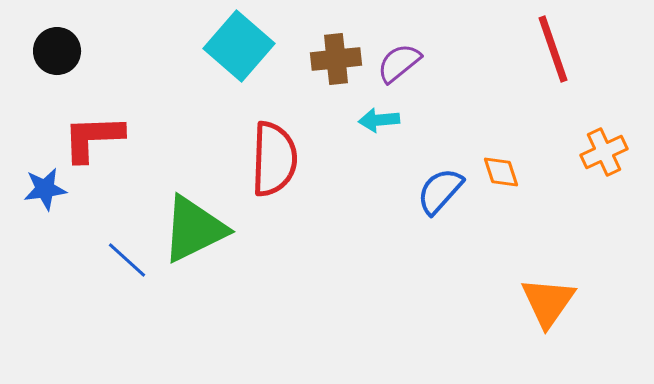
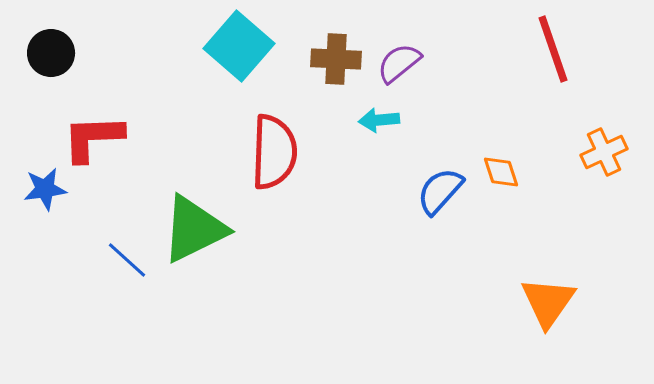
black circle: moved 6 px left, 2 px down
brown cross: rotated 9 degrees clockwise
red semicircle: moved 7 px up
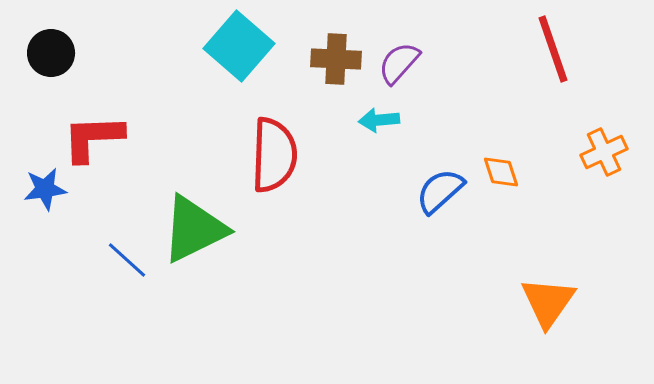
purple semicircle: rotated 9 degrees counterclockwise
red semicircle: moved 3 px down
blue semicircle: rotated 6 degrees clockwise
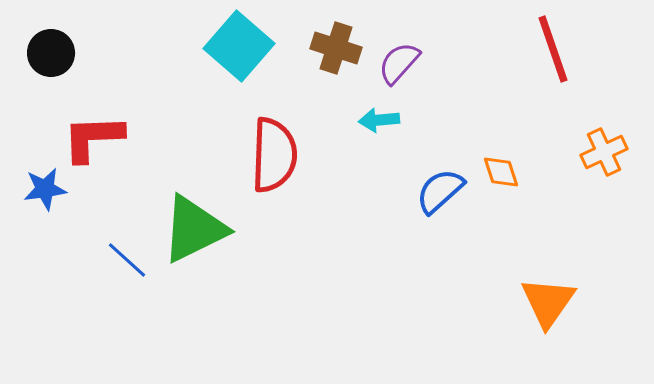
brown cross: moved 11 px up; rotated 15 degrees clockwise
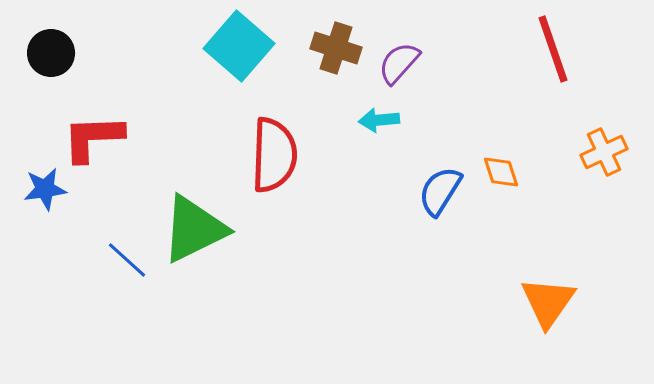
blue semicircle: rotated 16 degrees counterclockwise
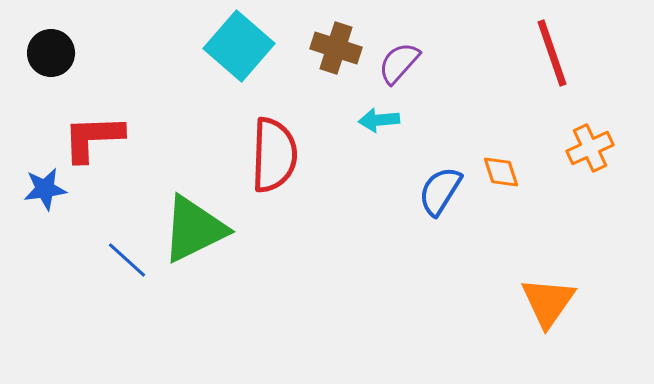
red line: moved 1 px left, 4 px down
orange cross: moved 14 px left, 4 px up
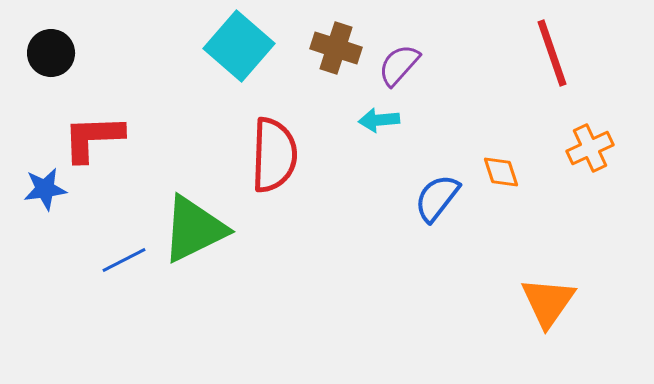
purple semicircle: moved 2 px down
blue semicircle: moved 3 px left, 7 px down; rotated 6 degrees clockwise
blue line: moved 3 px left; rotated 69 degrees counterclockwise
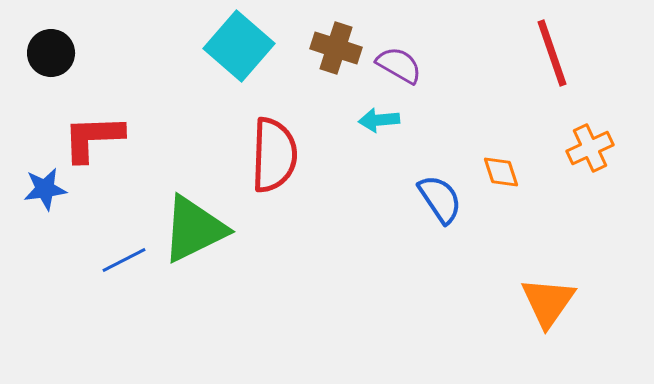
purple semicircle: rotated 78 degrees clockwise
blue semicircle: moved 3 px right, 1 px down; rotated 108 degrees clockwise
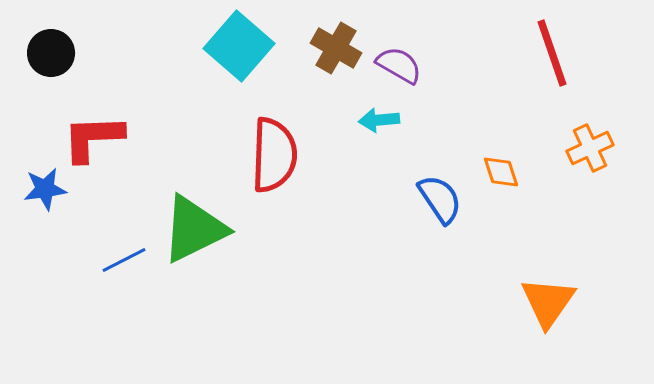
brown cross: rotated 12 degrees clockwise
